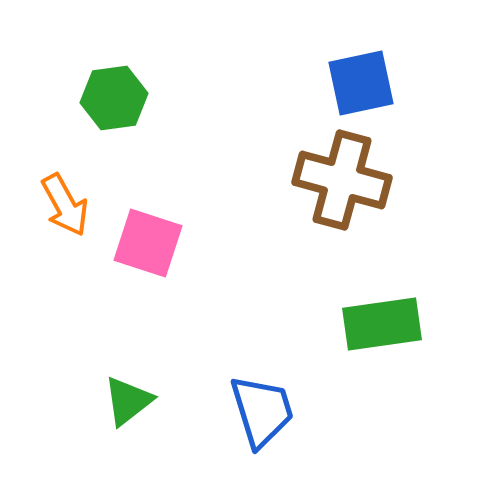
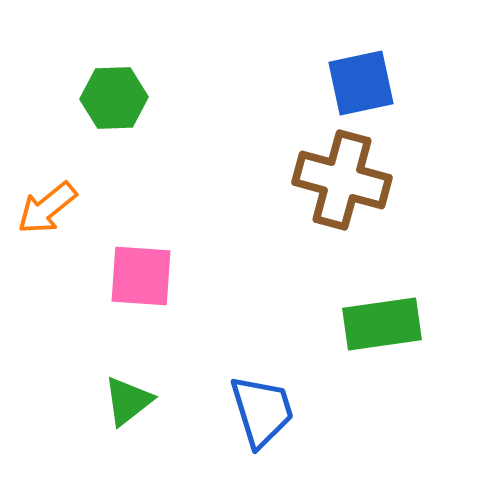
green hexagon: rotated 6 degrees clockwise
orange arrow: moved 18 px left, 3 px down; rotated 80 degrees clockwise
pink square: moved 7 px left, 33 px down; rotated 14 degrees counterclockwise
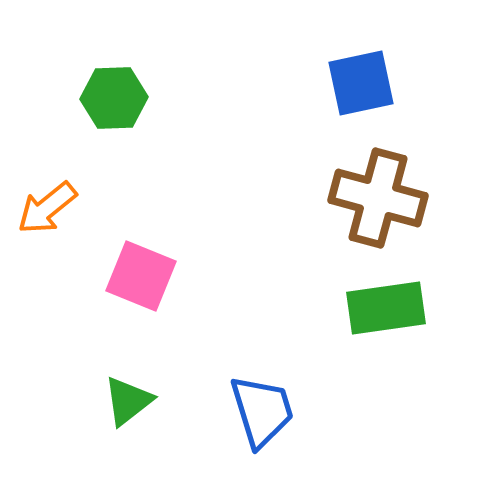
brown cross: moved 36 px right, 18 px down
pink square: rotated 18 degrees clockwise
green rectangle: moved 4 px right, 16 px up
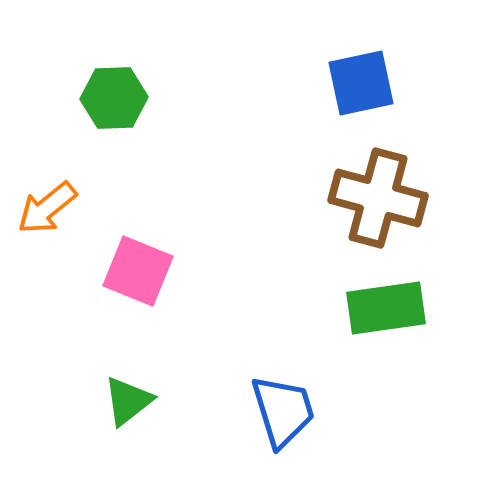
pink square: moved 3 px left, 5 px up
blue trapezoid: moved 21 px right
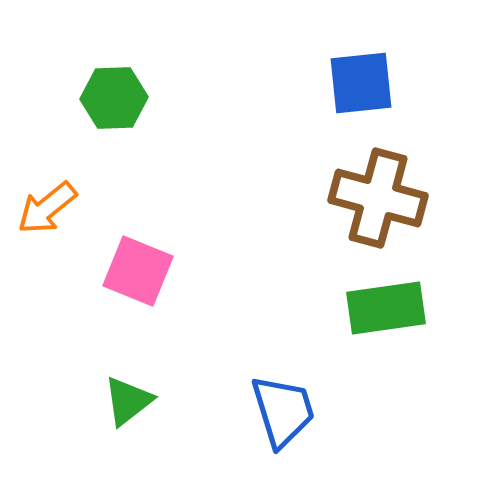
blue square: rotated 6 degrees clockwise
